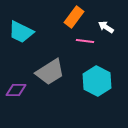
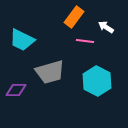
cyan trapezoid: moved 1 px right, 8 px down
gray trapezoid: rotated 16 degrees clockwise
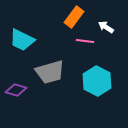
purple diamond: rotated 15 degrees clockwise
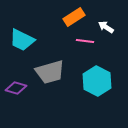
orange rectangle: rotated 20 degrees clockwise
purple diamond: moved 2 px up
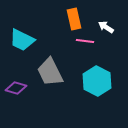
orange rectangle: moved 2 px down; rotated 70 degrees counterclockwise
gray trapezoid: rotated 80 degrees clockwise
